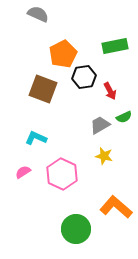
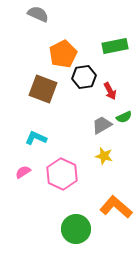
gray trapezoid: moved 2 px right
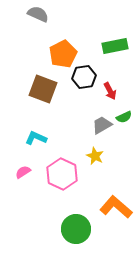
yellow star: moved 9 px left; rotated 12 degrees clockwise
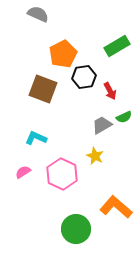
green rectangle: moved 2 px right; rotated 20 degrees counterclockwise
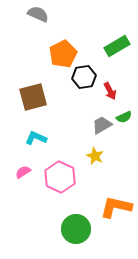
brown square: moved 10 px left, 8 px down; rotated 36 degrees counterclockwise
pink hexagon: moved 2 px left, 3 px down
orange L-shape: rotated 28 degrees counterclockwise
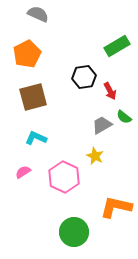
orange pentagon: moved 36 px left
green semicircle: rotated 63 degrees clockwise
pink hexagon: moved 4 px right
green circle: moved 2 px left, 3 px down
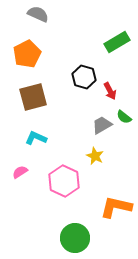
green rectangle: moved 4 px up
black hexagon: rotated 25 degrees clockwise
pink semicircle: moved 3 px left
pink hexagon: moved 4 px down
green circle: moved 1 px right, 6 px down
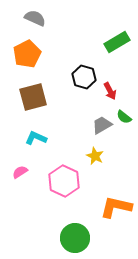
gray semicircle: moved 3 px left, 4 px down
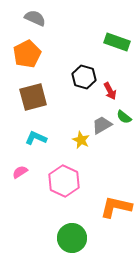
green rectangle: rotated 50 degrees clockwise
yellow star: moved 14 px left, 16 px up
green circle: moved 3 px left
